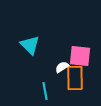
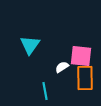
cyan triangle: rotated 20 degrees clockwise
pink square: moved 1 px right
orange rectangle: moved 10 px right
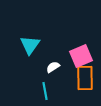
pink square: rotated 30 degrees counterclockwise
white semicircle: moved 9 px left
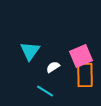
cyan triangle: moved 6 px down
orange rectangle: moved 3 px up
cyan line: rotated 48 degrees counterclockwise
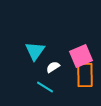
cyan triangle: moved 5 px right
cyan line: moved 4 px up
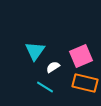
orange rectangle: moved 8 px down; rotated 75 degrees counterclockwise
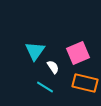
pink square: moved 3 px left, 3 px up
white semicircle: rotated 88 degrees clockwise
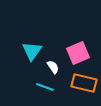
cyan triangle: moved 3 px left
orange rectangle: moved 1 px left
cyan line: rotated 12 degrees counterclockwise
